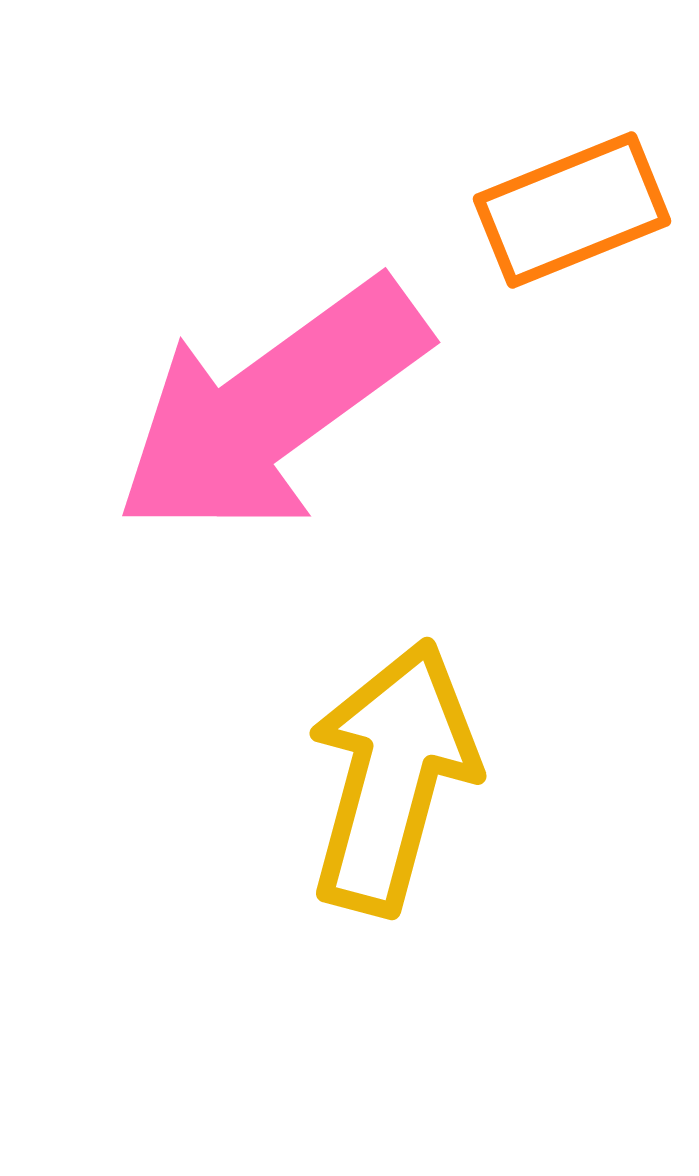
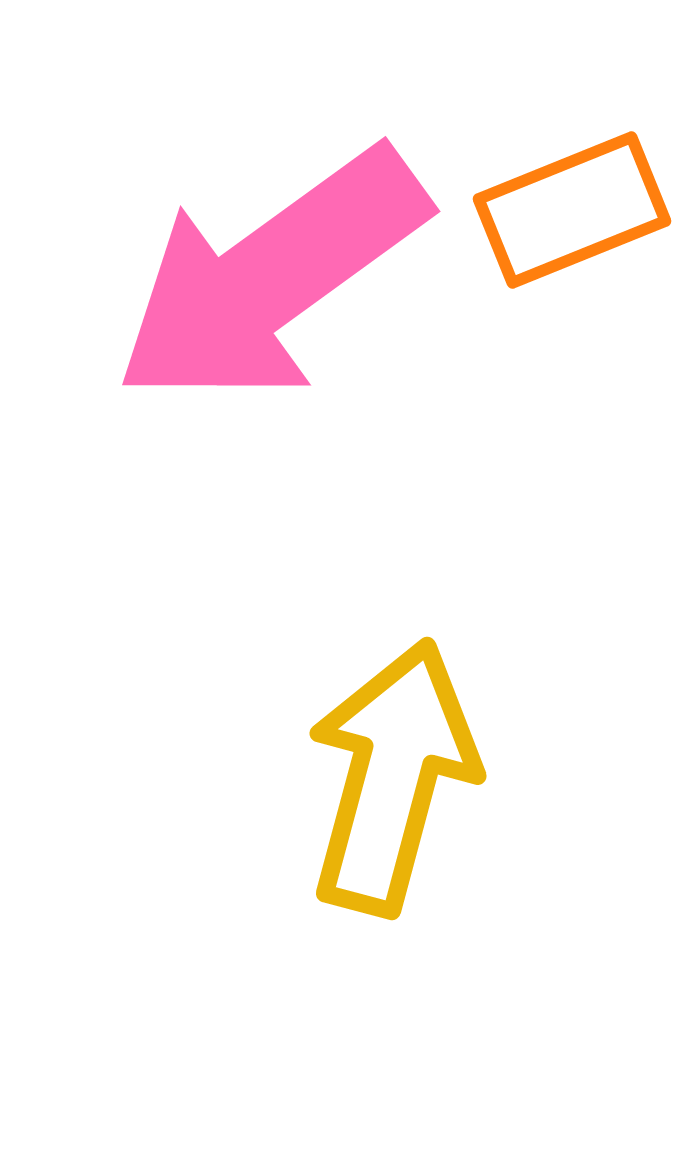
pink arrow: moved 131 px up
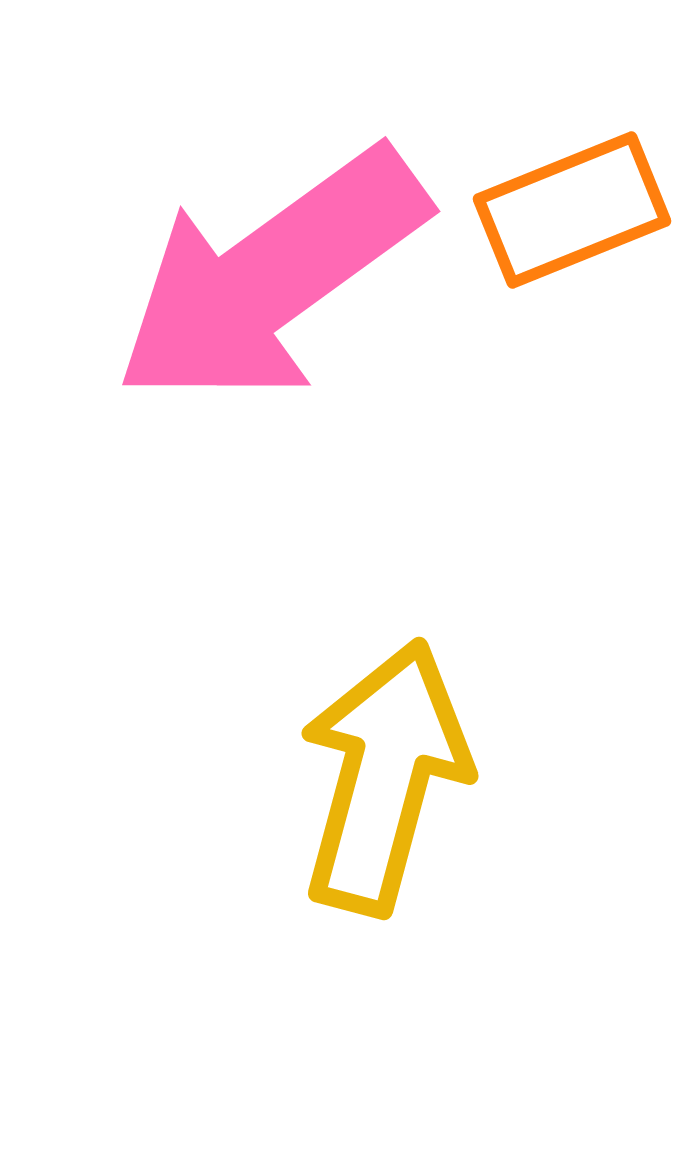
yellow arrow: moved 8 px left
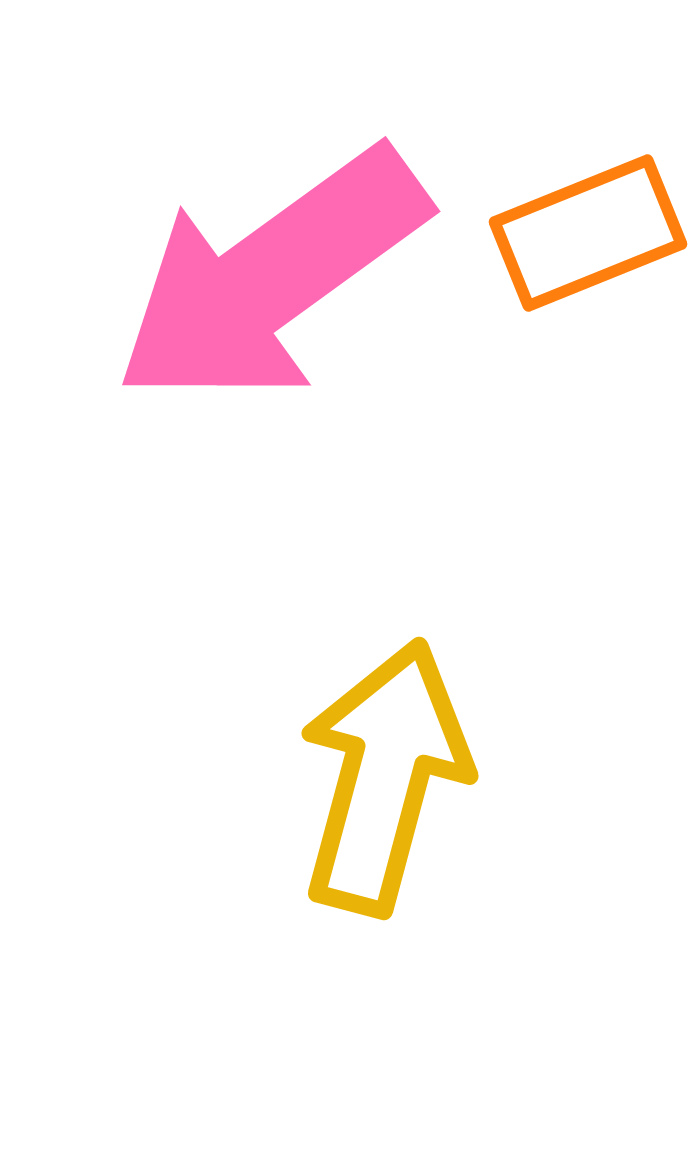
orange rectangle: moved 16 px right, 23 px down
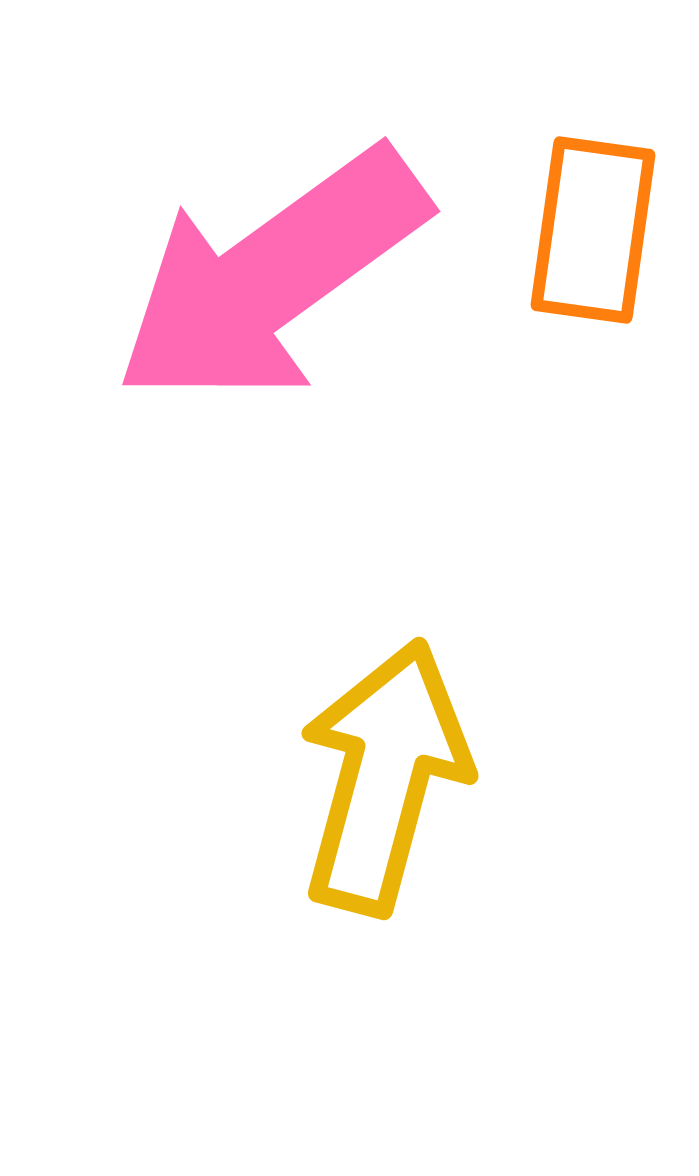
orange rectangle: moved 5 px right, 3 px up; rotated 60 degrees counterclockwise
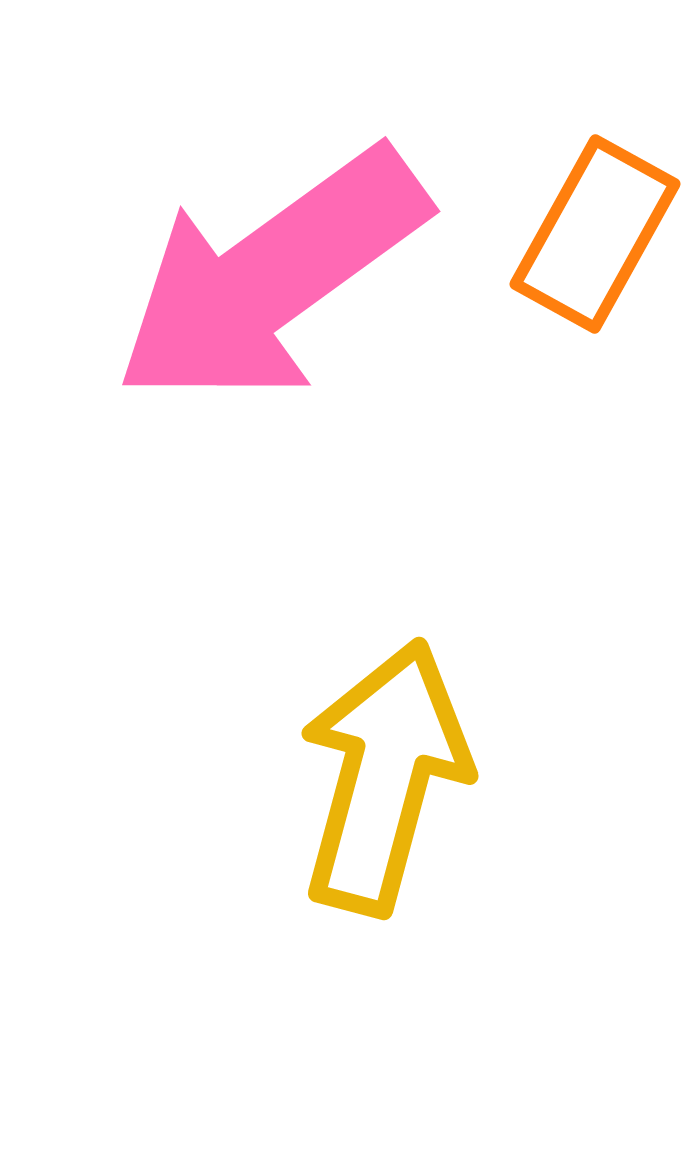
orange rectangle: moved 2 px right, 4 px down; rotated 21 degrees clockwise
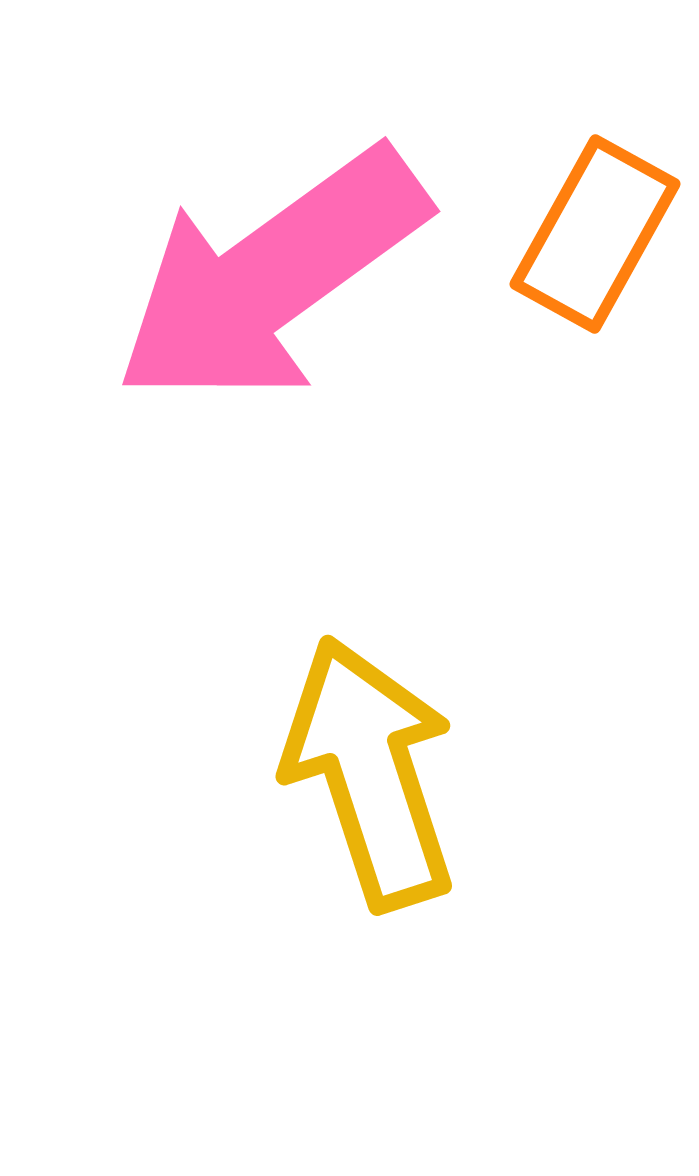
yellow arrow: moved 14 px left, 4 px up; rotated 33 degrees counterclockwise
